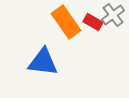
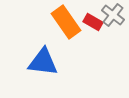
gray cross: rotated 15 degrees counterclockwise
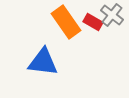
gray cross: moved 1 px left
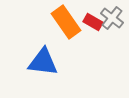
gray cross: moved 3 px down
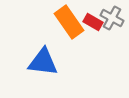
gray cross: rotated 10 degrees counterclockwise
orange rectangle: moved 3 px right
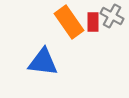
gray cross: moved 2 px up
red rectangle: rotated 60 degrees clockwise
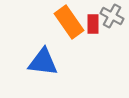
red rectangle: moved 2 px down
